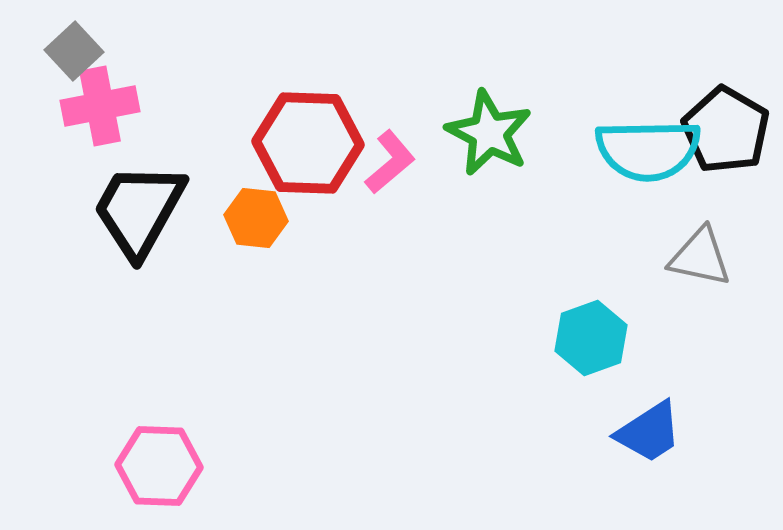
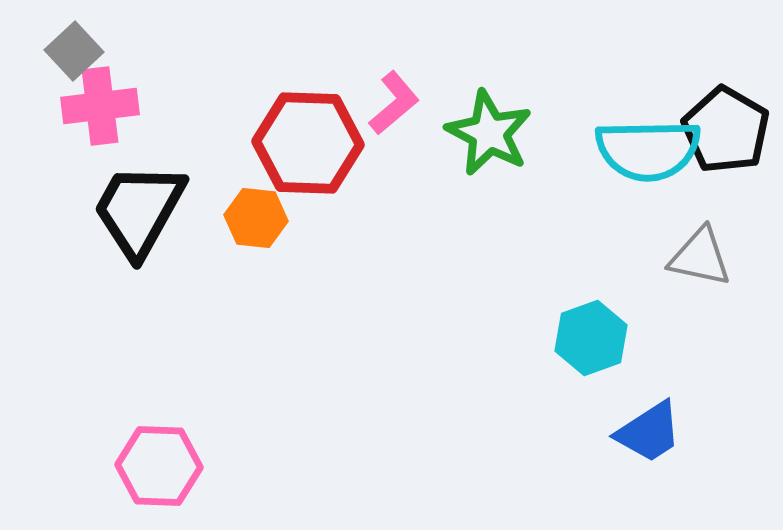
pink cross: rotated 4 degrees clockwise
pink L-shape: moved 4 px right, 59 px up
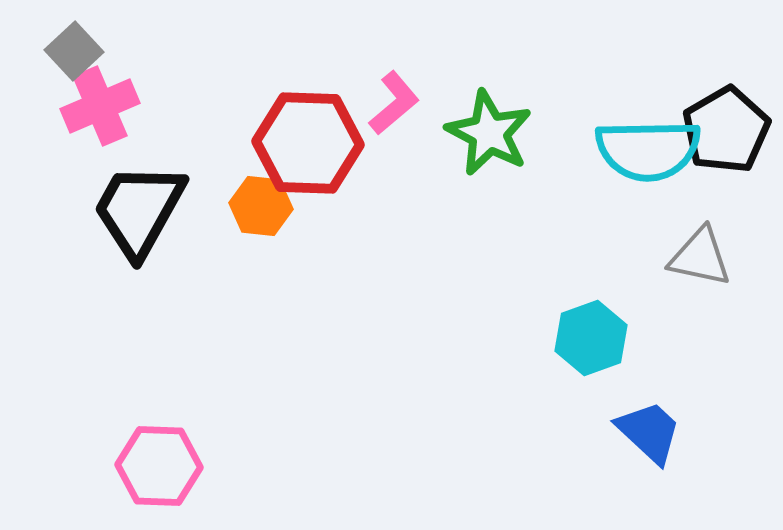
pink cross: rotated 16 degrees counterclockwise
black pentagon: rotated 12 degrees clockwise
orange hexagon: moved 5 px right, 12 px up
blue trapezoid: rotated 104 degrees counterclockwise
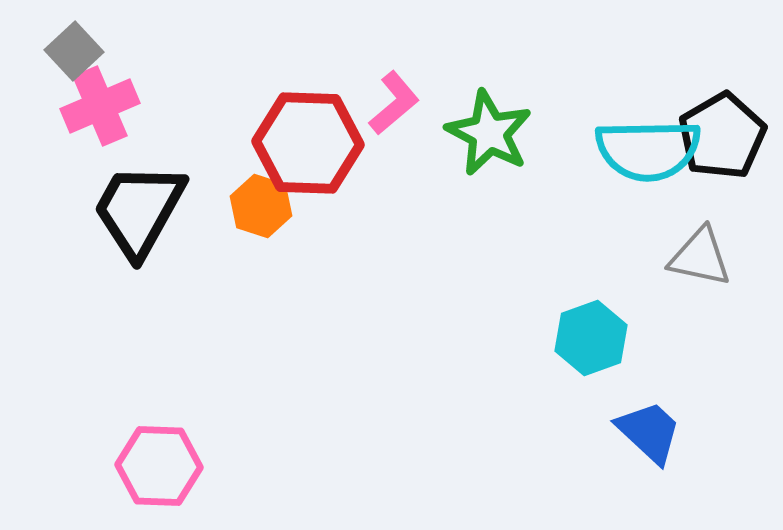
black pentagon: moved 4 px left, 6 px down
orange hexagon: rotated 12 degrees clockwise
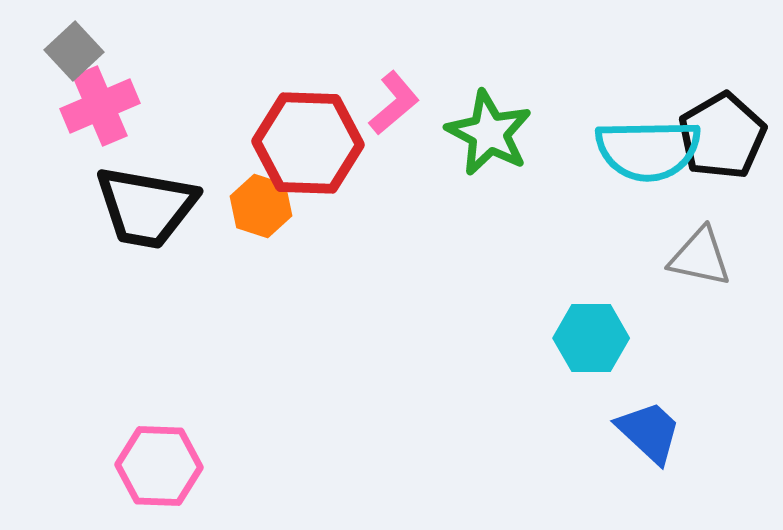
black trapezoid: moved 7 px right, 3 px up; rotated 109 degrees counterclockwise
cyan hexagon: rotated 20 degrees clockwise
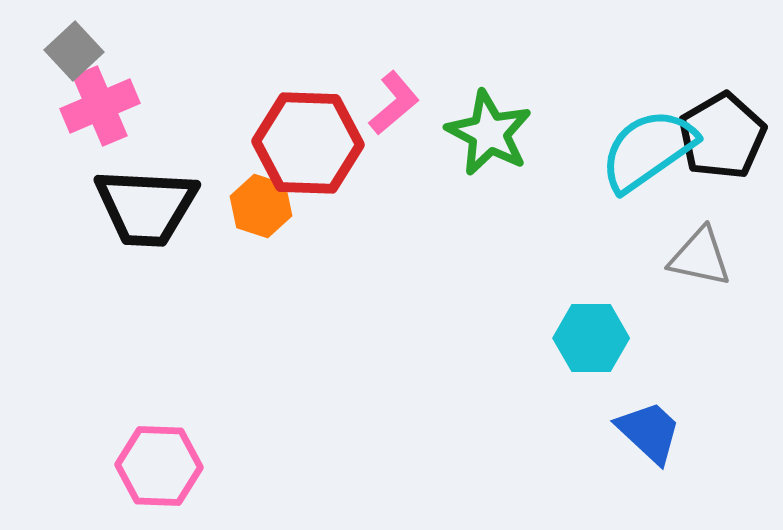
cyan semicircle: rotated 146 degrees clockwise
black trapezoid: rotated 7 degrees counterclockwise
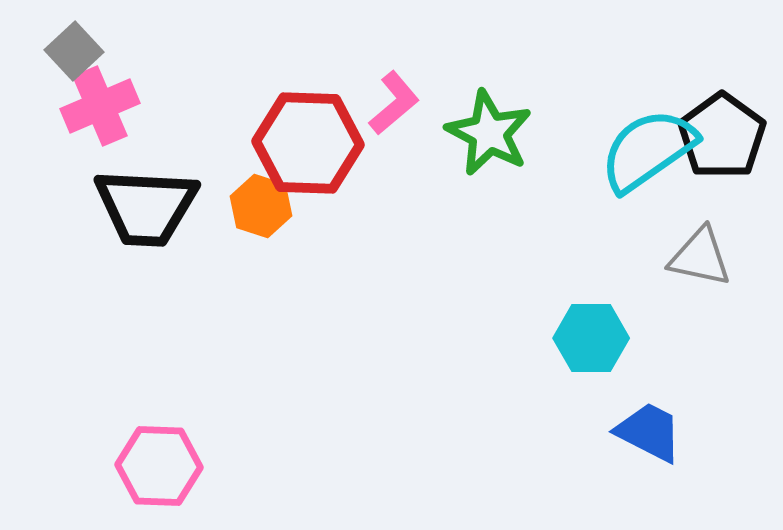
black pentagon: rotated 6 degrees counterclockwise
blue trapezoid: rotated 16 degrees counterclockwise
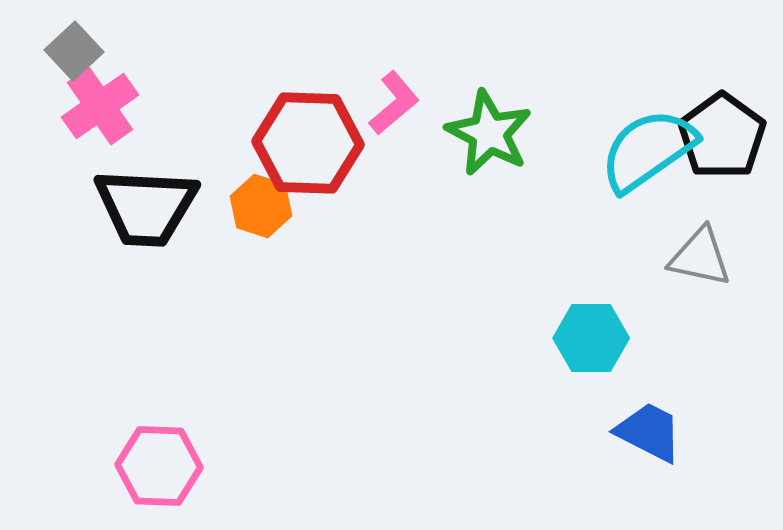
pink cross: rotated 12 degrees counterclockwise
